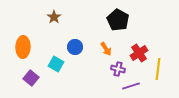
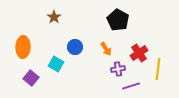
purple cross: rotated 24 degrees counterclockwise
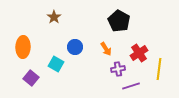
black pentagon: moved 1 px right, 1 px down
yellow line: moved 1 px right
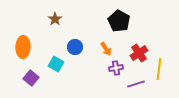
brown star: moved 1 px right, 2 px down
purple cross: moved 2 px left, 1 px up
purple line: moved 5 px right, 2 px up
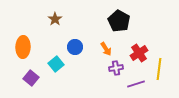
cyan square: rotated 21 degrees clockwise
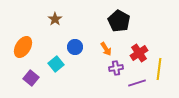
orange ellipse: rotated 30 degrees clockwise
purple line: moved 1 px right, 1 px up
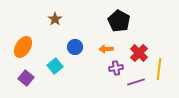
orange arrow: rotated 120 degrees clockwise
red cross: rotated 12 degrees counterclockwise
cyan square: moved 1 px left, 2 px down
purple square: moved 5 px left
purple line: moved 1 px left, 1 px up
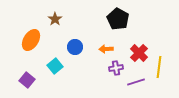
black pentagon: moved 1 px left, 2 px up
orange ellipse: moved 8 px right, 7 px up
yellow line: moved 2 px up
purple square: moved 1 px right, 2 px down
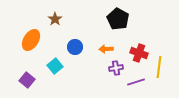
red cross: rotated 24 degrees counterclockwise
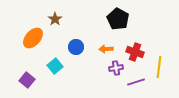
orange ellipse: moved 2 px right, 2 px up; rotated 10 degrees clockwise
blue circle: moved 1 px right
red cross: moved 4 px left, 1 px up
